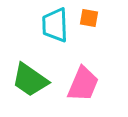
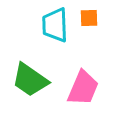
orange square: rotated 12 degrees counterclockwise
pink trapezoid: moved 4 px down
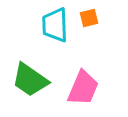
orange square: rotated 12 degrees counterclockwise
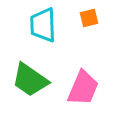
cyan trapezoid: moved 12 px left
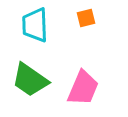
orange square: moved 3 px left
cyan trapezoid: moved 8 px left
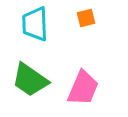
cyan trapezoid: moved 1 px up
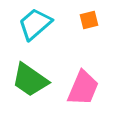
orange square: moved 3 px right, 2 px down
cyan trapezoid: rotated 51 degrees clockwise
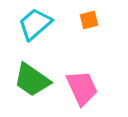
green trapezoid: moved 2 px right
pink trapezoid: moved 1 px left; rotated 48 degrees counterclockwise
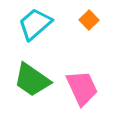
orange square: rotated 30 degrees counterclockwise
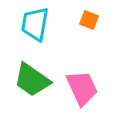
orange square: rotated 24 degrees counterclockwise
cyan trapezoid: rotated 39 degrees counterclockwise
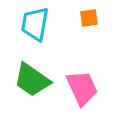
orange square: moved 2 px up; rotated 30 degrees counterclockwise
